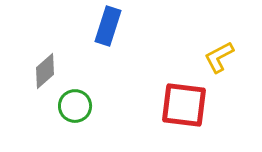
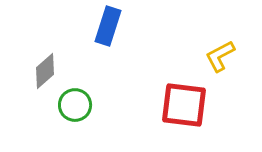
yellow L-shape: moved 1 px right, 1 px up
green circle: moved 1 px up
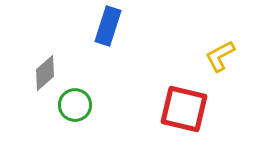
gray diamond: moved 2 px down
red square: moved 4 px down; rotated 6 degrees clockwise
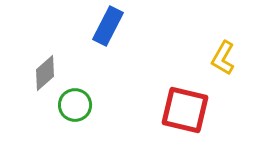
blue rectangle: rotated 9 degrees clockwise
yellow L-shape: moved 3 px right, 2 px down; rotated 32 degrees counterclockwise
red square: moved 1 px right, 1 px down
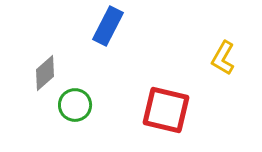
red square: moved 19 px left
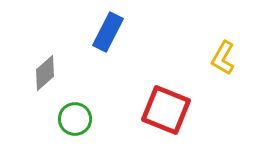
blue rectangle: moved 6 px down
green circle: moved 14 px down
red square: rotated 9 degrees clockwise
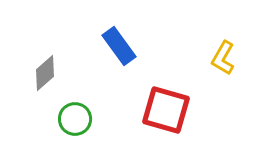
blue rectangle: moved 11 px right, 14 px down; rotated 63 degrees counterclockwise
red square: rotated 6 degrees counterclockwise
